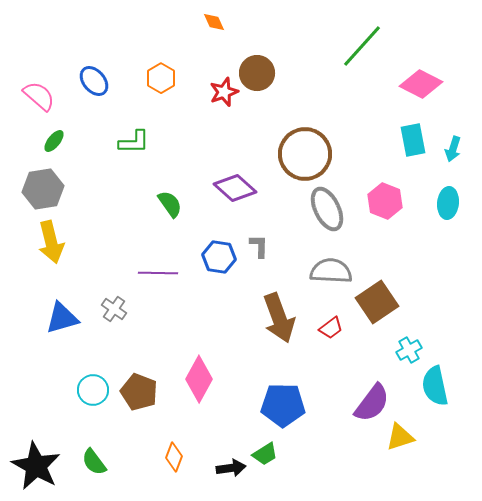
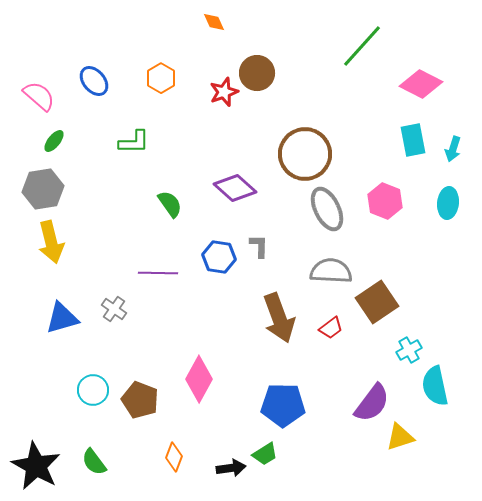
brown pentagon at (139, 392): moved 1 px right, 8 px down
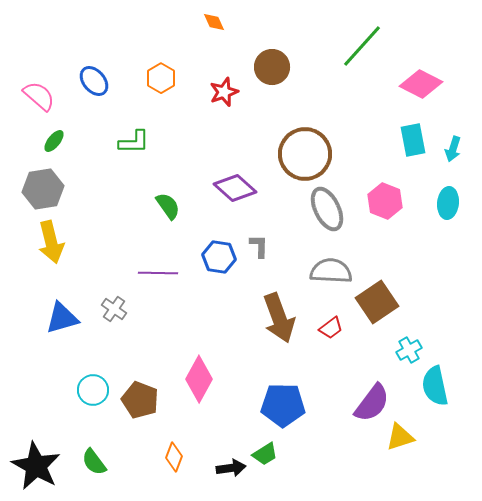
brown circle at (257, 73): moved 15 px right, 6 px up
green semicircle at (170, 204): moved 2 px left, 2 px down
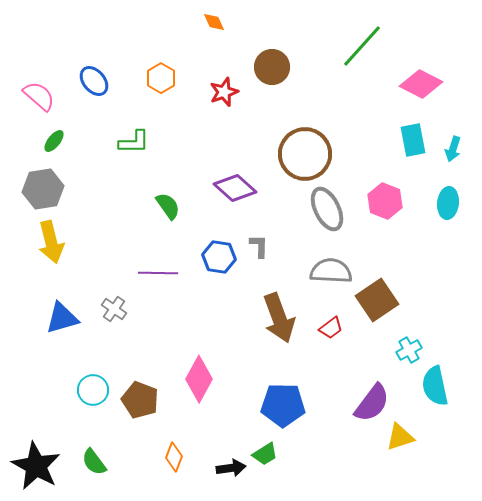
brown square at (377, 302): moved 2 px up
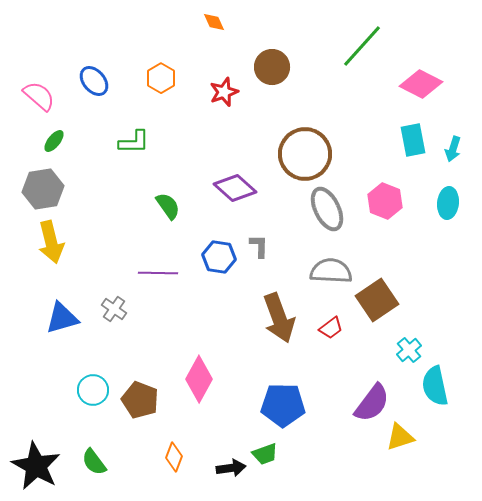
cyan cross at (409, 350): rotated 10 degrees counterclockwise
green trapezoid at (265, 454): rotated 12 degrees clockwise
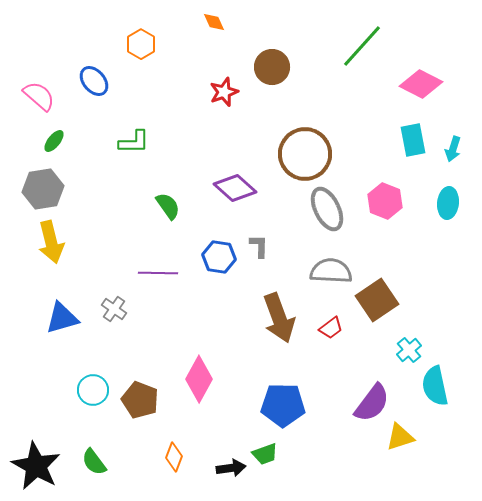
orange hexagon at (161, 78): moved 20 px left, 34 px up
